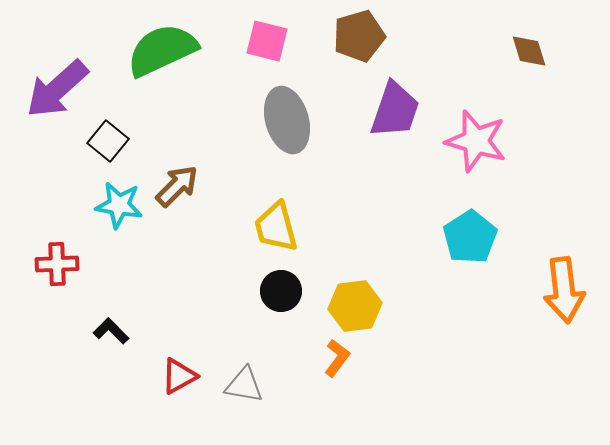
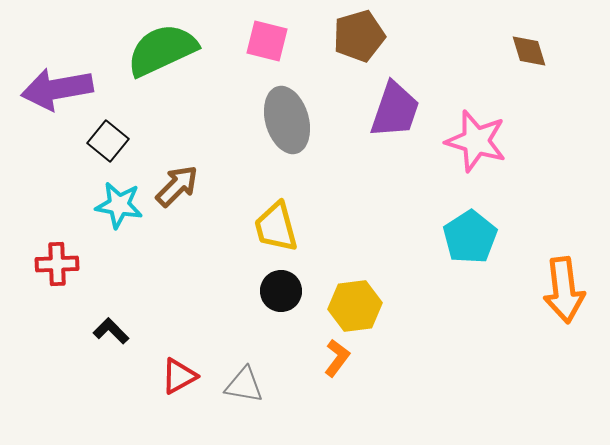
purple arrow: rotated 32 degrees clockwise
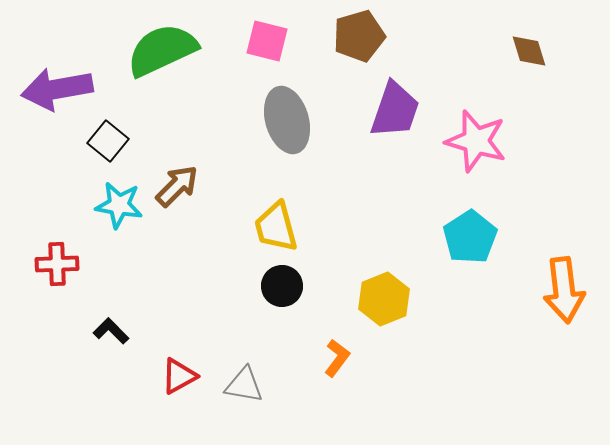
black circle: moved 1 px right, 5 px up
yellow hexagon: moved 29 px right, 7 px up; rotated 15 degrees counterclockwise
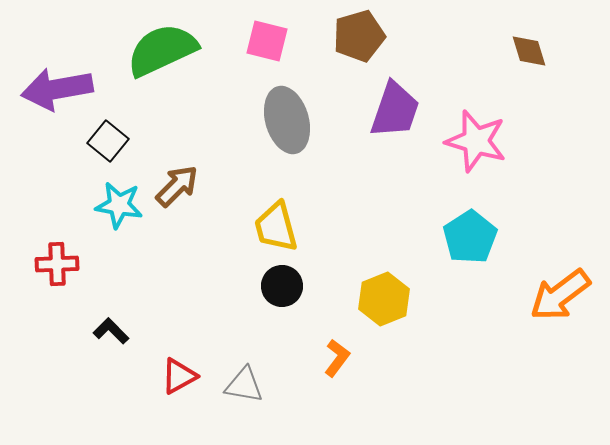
orange arrow: moved 4 px left, 5 px down; rotated 60 degrees clockwise
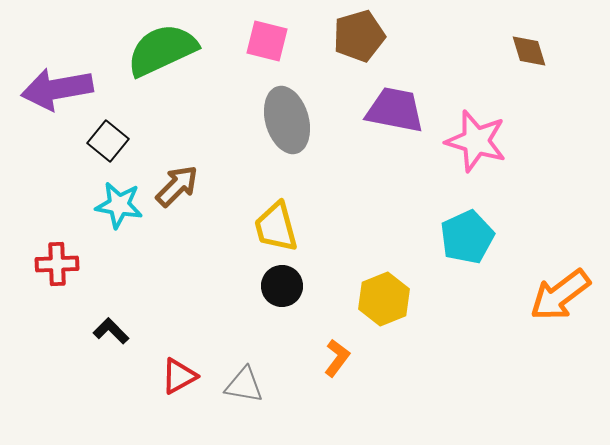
purple trapezoid: rotated 98 degrees counterclockwise
cyan pentagon: moved 3 px left; rotated 8 degrees clockwise
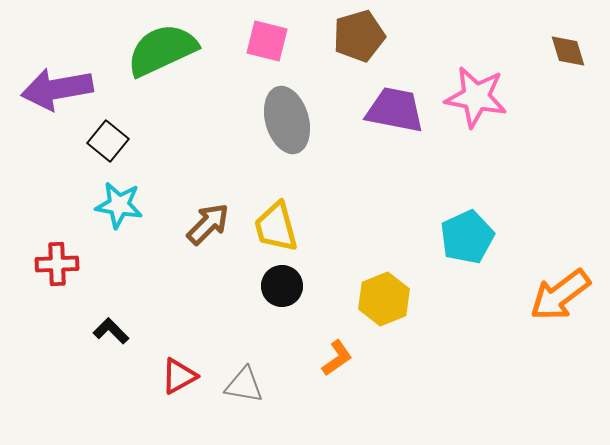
brown diamond: moved 39 px right
pink star: moved 44 px up; rotated 6 degrees counterclockwise
brown arrow: moved 31 px right, 38 px down
orange L-shape: rotated 18 degrees clockwise
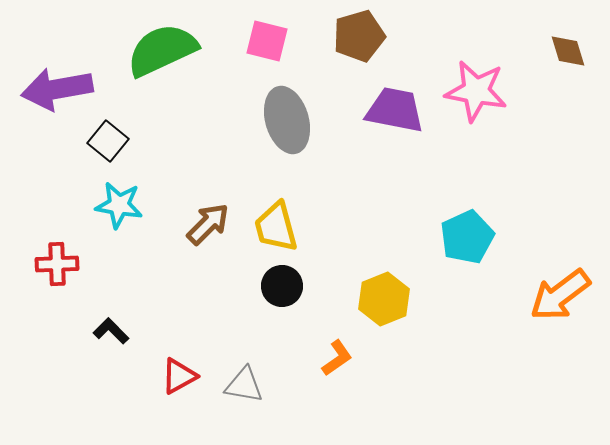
pink star: moved 6 px up
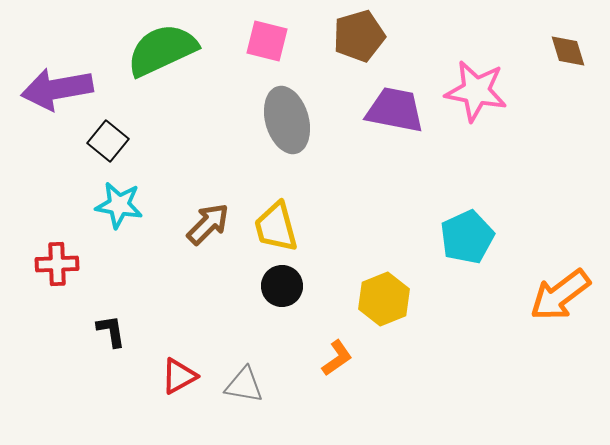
black L-shape: rotated 36 degrees clockwise
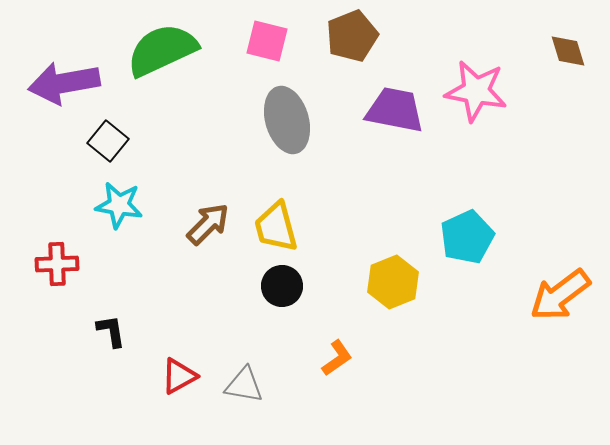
brown pentagon: moved 7 px left; rotated 6 degrees counterclockwise
purple arrow: moved 7 px right, 6 px up
yellow hexagon: moved 9 px right, 17 px up
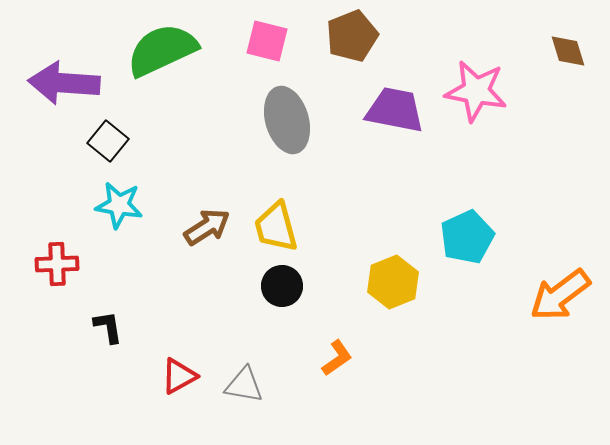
purple arrow: rotated 14 degrees clockwise
brown arrow: moved 1 px left, 3 px down; rotated 12 degrees clockwise
black L-shape: moved 3 px left, 4 px up
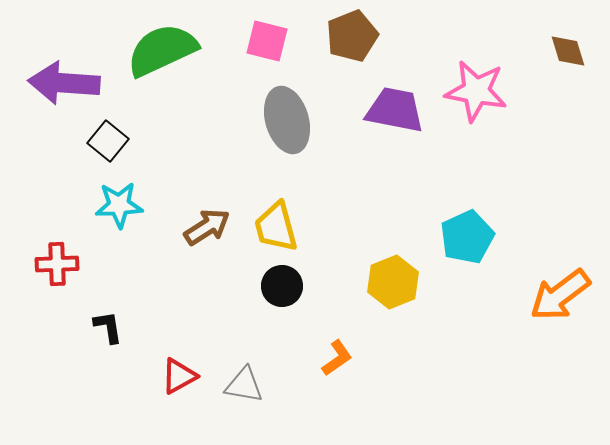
cyan star: rotated 12 degrees counterclockwise
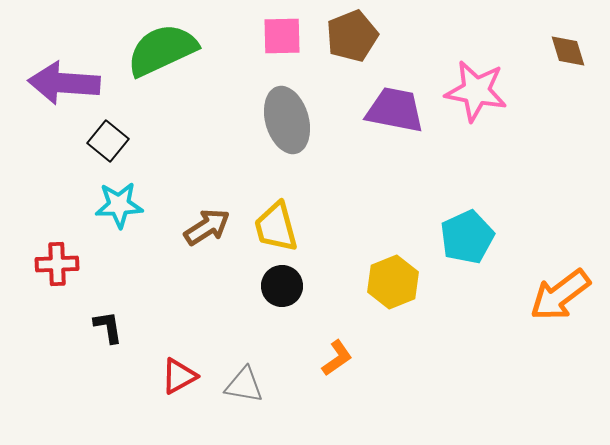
pink square: moved 15 px right, 5 px up; rotated 15 degrees counterclockwise
